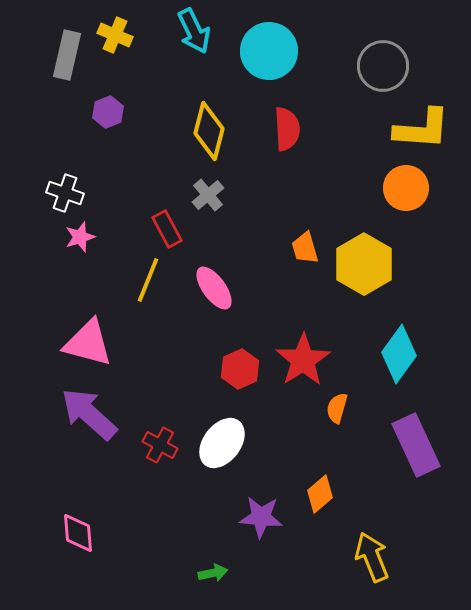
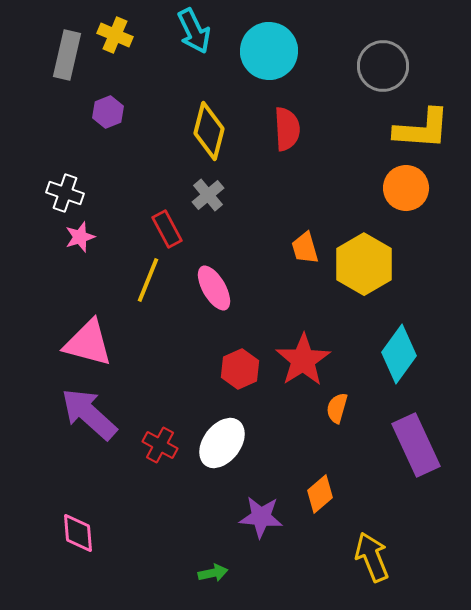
pink ellipse: rotated 6 degrees clockwise
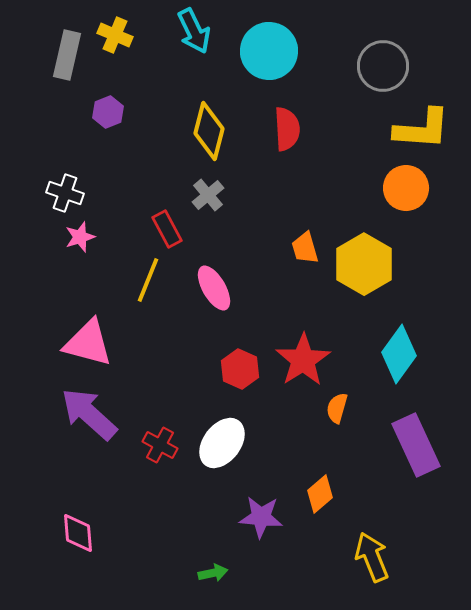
red hexagon: rotated 12 degrees counterclockwise
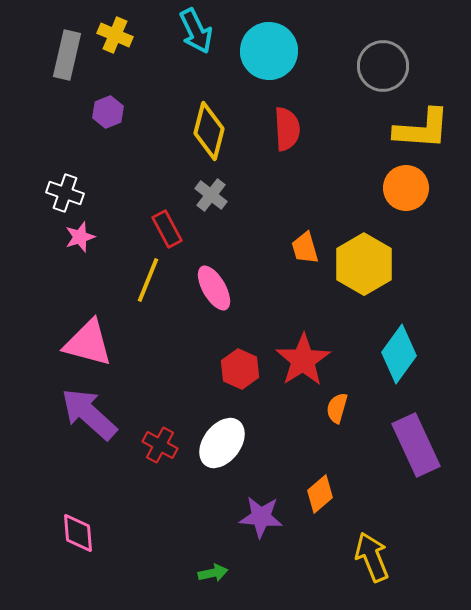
cyan arrow: moved 2 px right
gray cross: moved 3 px right; rotated 12 degrees counterclockwise
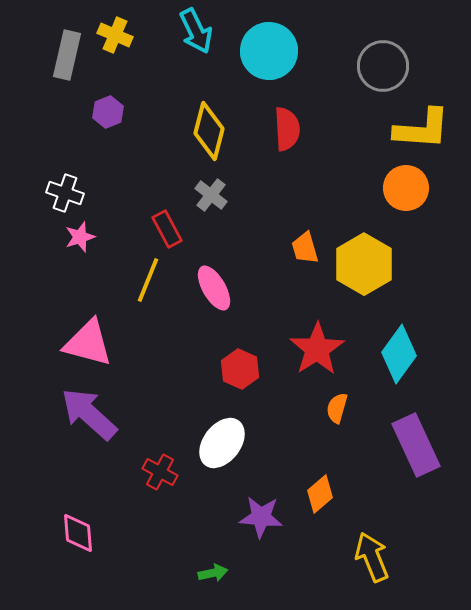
red star: moved 14 px right, 11 px up
red cross: moved 27 px down
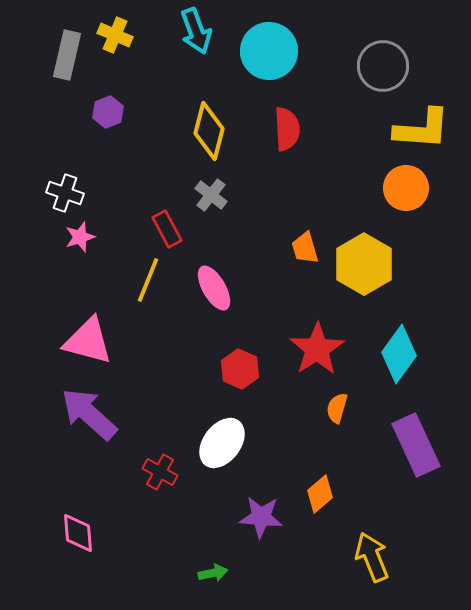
cyan arrow: rotated 6 degrees clockwise
pink triangle: moved 2 px up
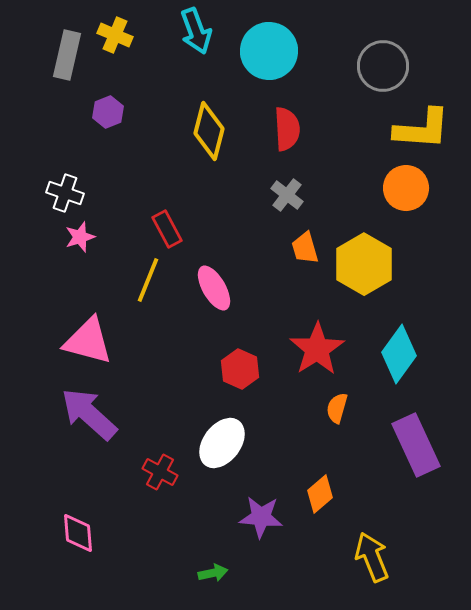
gray cross: moved 76 px right
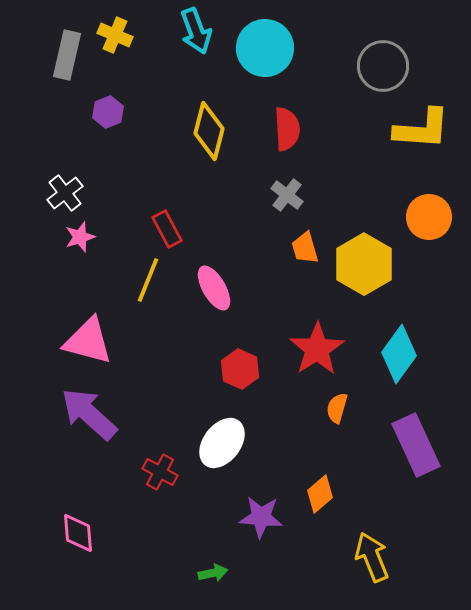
cyan circle: moved 4 px left, 3 px up
orange circle: moved 23 px right, 29 px down
white cross: rotated 33 degrees clockwise
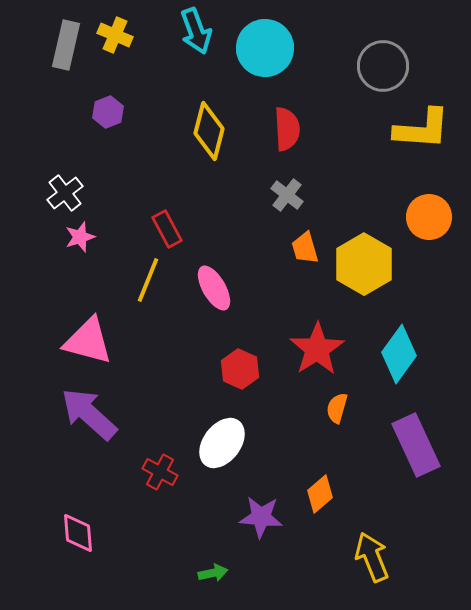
gray rectangle: moved 1 px left, 10 px up
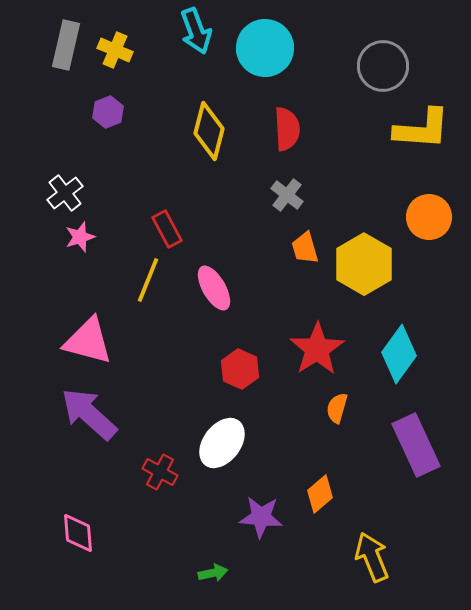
yellow cross: moved 15 px down
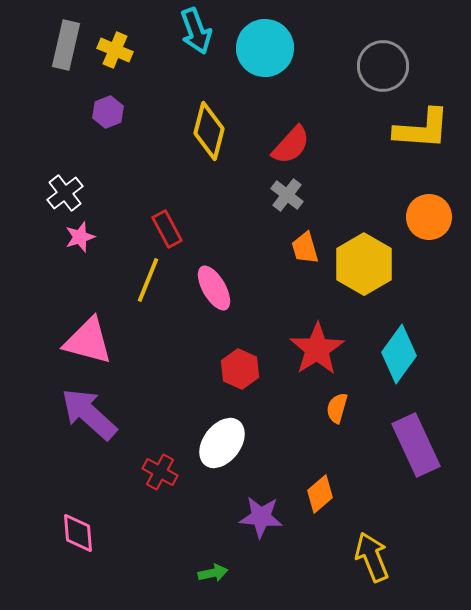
red semicircle: moved 4 px right, 16 px down; rotated 45 degrees clockwise
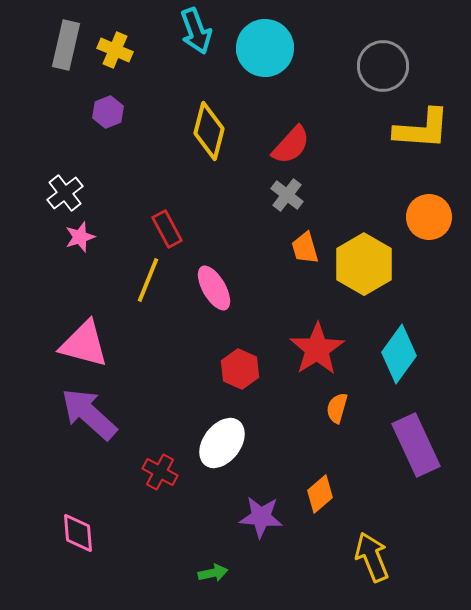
pink triangle: moved 4 px left, 3 px down
